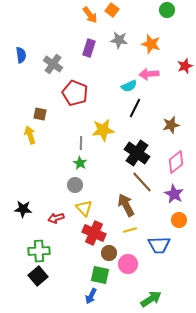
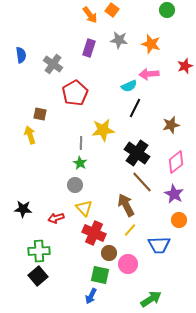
red pentagon: rotated 20 degrees clockwise
yellow line: rotated 32 degrees counterclockwise
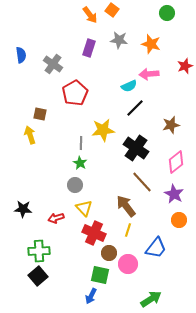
green circle: moved 3 px down
black line: rotated 18 degrees clockwise
black cross: moved 1 px left, 5 px up
brown arrow: moved 1 px down; rotated 10 degrees counterclockwise
yellow line: moved 2 px left; rotated 24 degrees counterclockwise
blue trapezoid: moved 3 px left, 3 px down; rotated 50 degrees counterclockwise
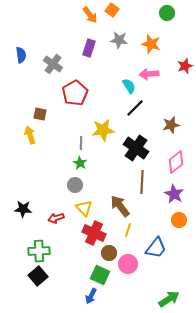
cyan semicircle: rotated 98 degrees counterclockwise
brown line: rotated 45 degrees clockwise
brown arrow: moved 6 px left
green square: rotated 12 degrees clockwise
green arrow: moved 18 px right
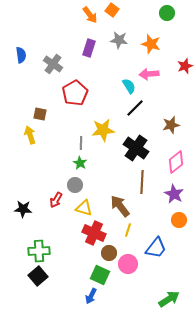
yellow triangle: rotated 30 degrees counterclockwise
red arrow: moved 18 px up; rotated 42 degrees counterclockwise
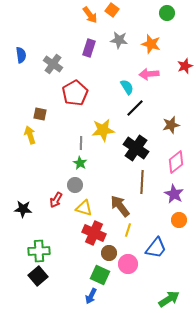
cyan semicircle: moved 2 px left, 1 px down
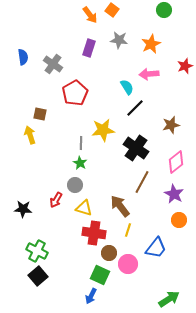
green circle: moved 3 px left, 3 px up
orange star: rotated 30 degrees clockwise
blue semicircle: moved 2 px right, 2 px down
brown line: rotated 25 degrees clockwise
red cross: rotated 15 degrees counterclockwise
green cross: moved 2 px left; rotated 30 degrees clockwise
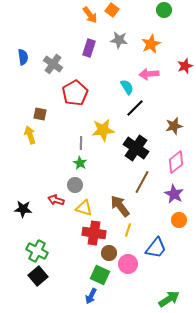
brown star: moved 3 px right, 1 px down
red arrow: rotated 77 degrees clockwise
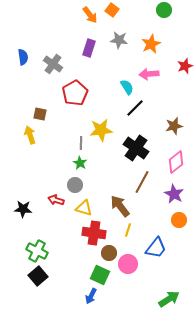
yellow star: moved 2 px left
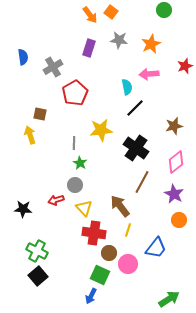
orange square: moved 1 px left, 2 px down
gray cross: moved 3 px down; rotated 24 degrees clockwise
cyan semicircle: rotated 21 degrees clockwise
gray line: moved 7 px left
red arrow: rotated 35 degrees counterclockwise
yellow triangle: rotated 30 degrees clockwise
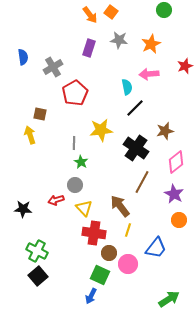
brown star: moved 9 px left, 5 px down
green star: moved 1 px right, 1 px up
